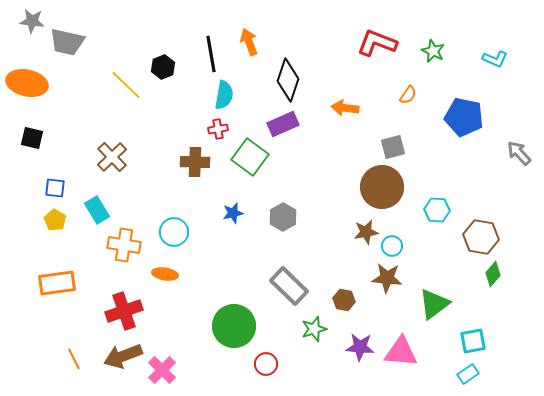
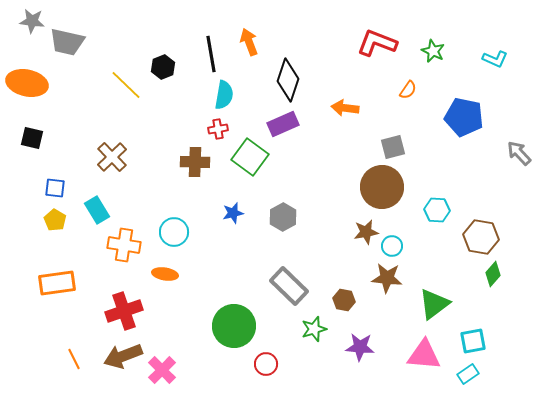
orange semicircle at (408, 95): moved 5 px up
pink triangle at (401, 352): moved 23 px right, 3 px down
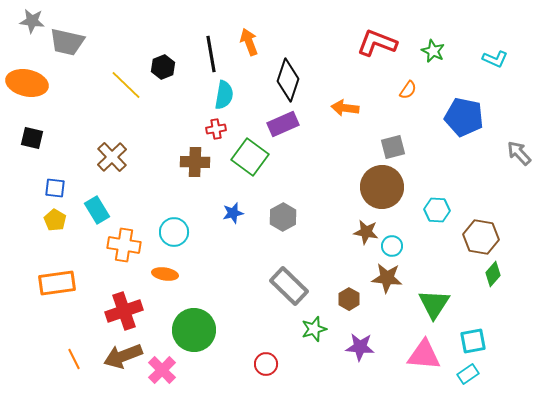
red cross at (218, 129): moved 2 px left
brown star at (366, 232): rotated 20 degrees clockwise
brown hexagon at (344, 300): moved 5 px right, 1 px up; rotated 20 degrees clockwise
green triangle at (434, 304): rotated 20 degrees counterclockwise
green circle at (234, 326): moved 40 px left, 4 px down
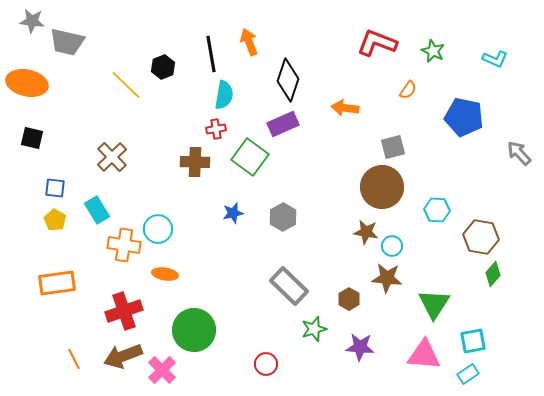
cyan circle at (174, 232): moved 16 px left, 3 px up
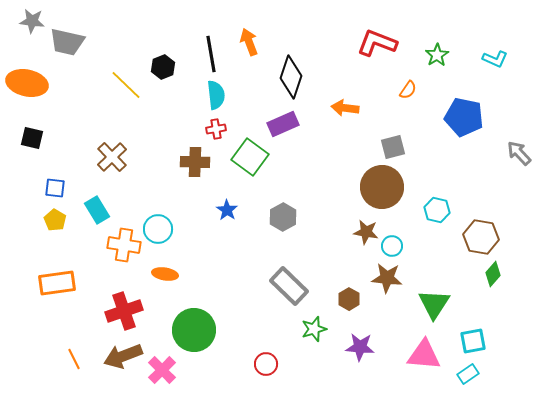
green star at (433, 51): moved 4 px right, 4 px down; rotated 15 degrees clockwise
black diamond at (288, 80): moved 3 px right, 3 px up
cyan semicircle at (224, 95): moved 8 px left; rotated 16 degrees counterclockwise
cyan hexagon at (437, 210): rotated 10 degrees clockwise
blue star at (233, 213): moved 6 px left, 3 px up; rotated 25 degrees counterclockwise
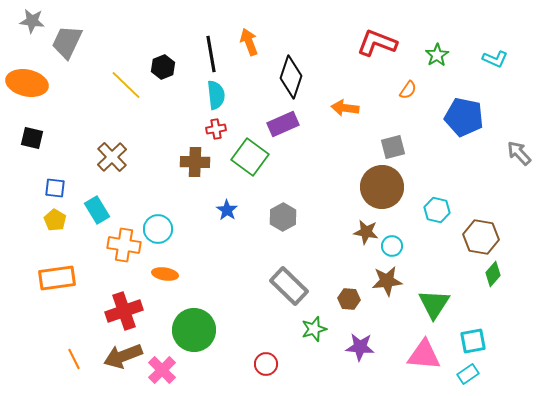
gray trapezoid at (67, 42): rotated 102 degrees clockwise
brown star at (387, 278): moved 3 px down; rotated 12 degrees counterclockwise
orange rectangle at (57, 283): moved 5 px up
brown hexagon at (349, 299): rotated 25 degrees counterclockwise
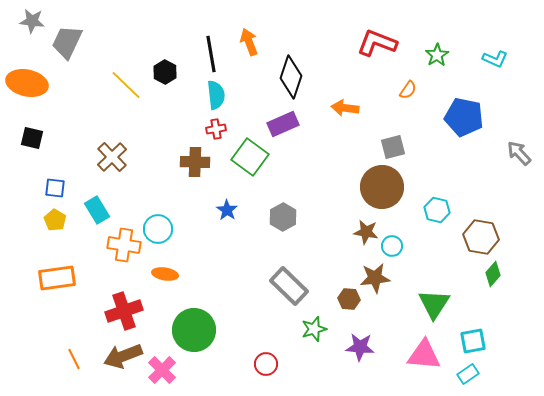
black hexagon at (163, 67): moved 2 px right, 5 px down; rotated 10 degrees counterclockwise
brown star at (387, 281): moved 12 px left, 3 px up
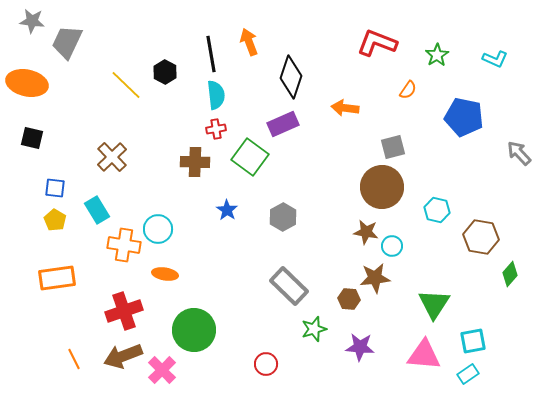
green diamond at (493, 274): moved 17 px right
